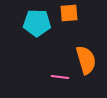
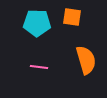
orange square: moved 3 px right, 4 px down; rotated 12 degrees clockwise
pink line: moved 21 px left, 10 px up
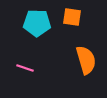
pink line: moved 14 px left, 1 px down; rotated 12 degrees clockwise
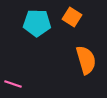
orange square: rotated 24 degrees clockwise
pink line: moved 12 px left, 16 px down
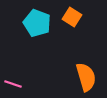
cyan pentagon: rotated 20 degrees clockwise
orange semicircle: moved 17 px down
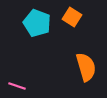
orange semicircle: moved 10 px up
pink line: moved 4 px right, 2 px down
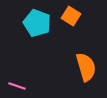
orange square: moved 1 px left, 1 px up
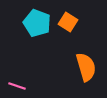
orange square: moved 3 px left, 6 px down
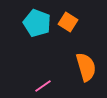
pink line: moved 26 px right; rotated 54 degrees counterclockwise
